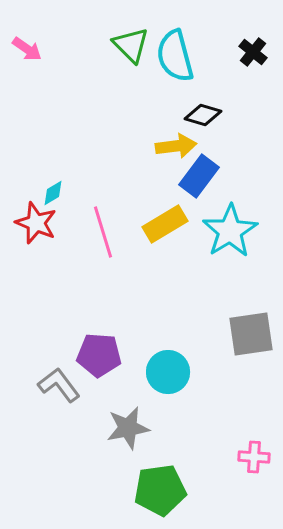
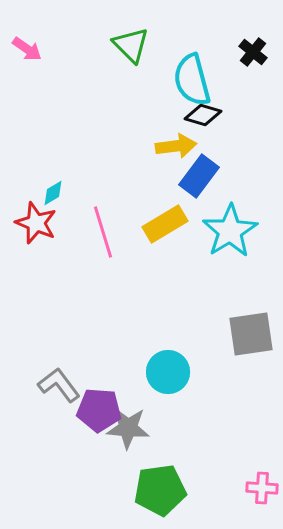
cyan semicircle: moved 17 px right, 24 px down
purple pentagon: moved 55 px down
gray star: rotated 15 degrees clockwise
pink cross: moved 8 px right, 31 px down
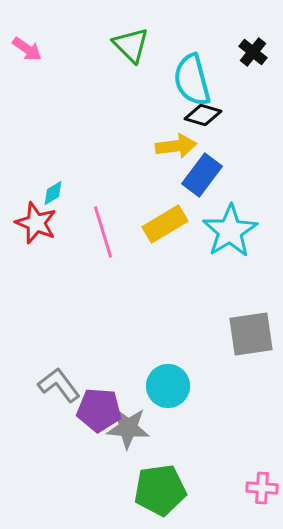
blue rectangle: moved 3 px right, 1 px up
cyan circle: moved 14 px down
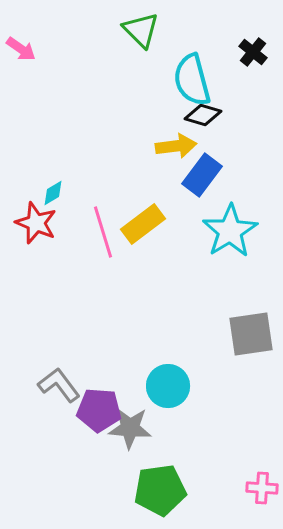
green triangle: moved 10 px right, 15 px up
pink arrow: moved 6 px left
yellow rectangle: moved 22 px left; rotated 6 degrees counterclockwise
gray star: moved 2 px right
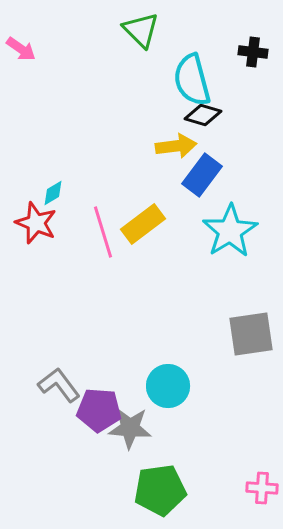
black cross: rotated 32 degrees counterclockwise
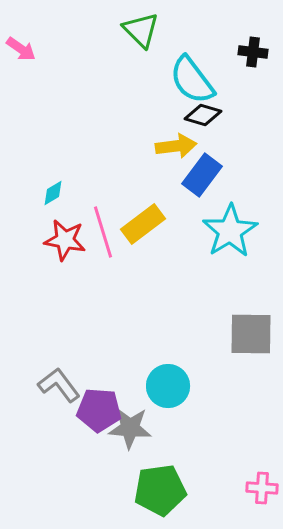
cyan semicircle: rotated 22 degrees counterclockwise
red star: moved 29 px right, 17 px down; rotated 12 degrees counterclockwise
gray square: rotated 9 degrees clockwise
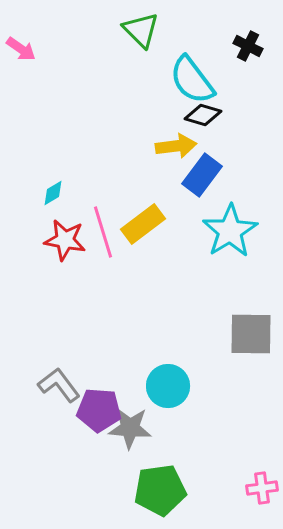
black cross: moved 5 px left, 6 px up; rotated 20 degrees clockwise
pink cross: rotated 12 degrees counterclockwise
